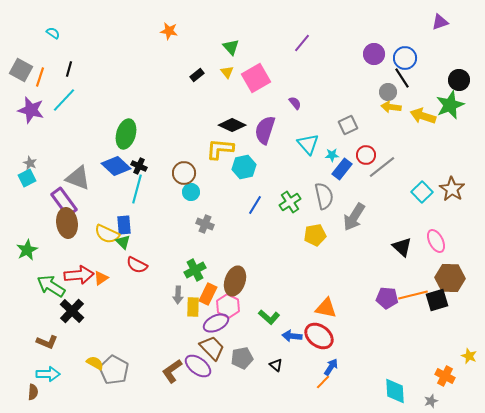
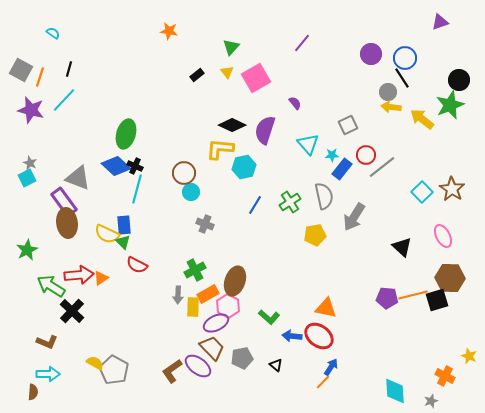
green triangle at (231, 47): rotated 24 degrees clockwise
purple circle at (374, 54): moved 3 px left
yellow arrow at (423, 116): moved 1 px left, 3 px down; rotated 20 degrees clockwise
black cross at (139, 166): moved 4 px left
pink ellipse at (436, 241): moved 7 px right, 5 px up
orange rectangle at (208, 294): rotated 35 degrees clockwise
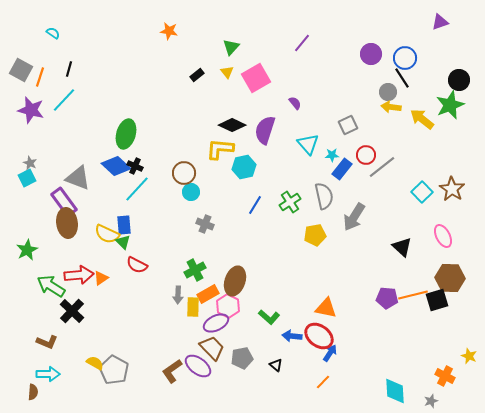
cyan line at (137, 189): rotated 28 degrees clockwise
blue arrow at (331, 367): moved 1 px left, 14 px up
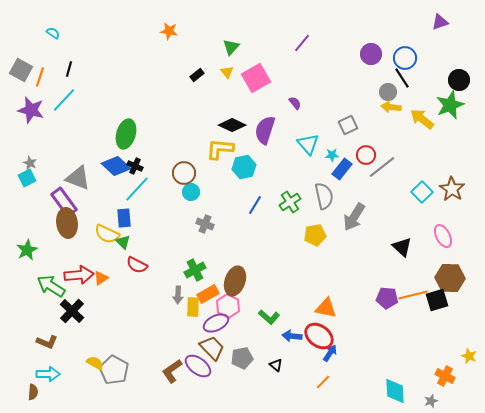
blue rectangle at (124, 225): moved 7 px up
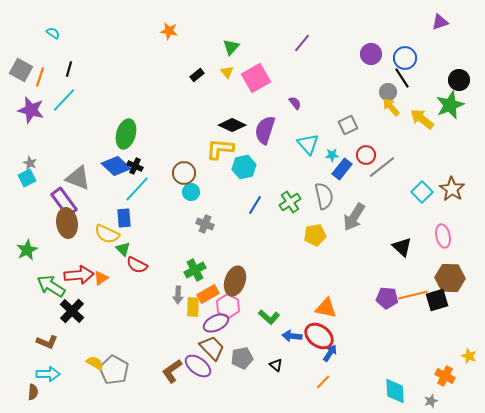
yellow arrow at (391, 107): rotated 42 degrees clockwise
pink ellipse at (443, 236): rotated 15 degrees clockwise
green triangle at (123, 242): moved 7 px down
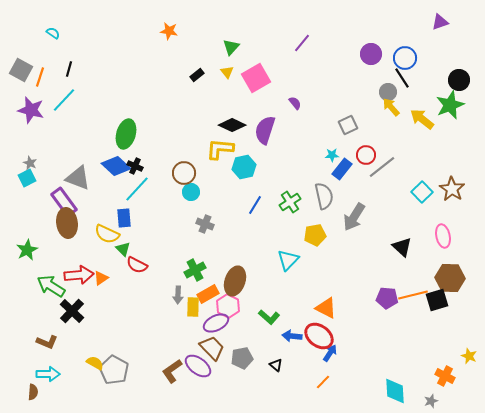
cyan triangle at (308, 144): moved 20 px left, 116 px down; rotated 25 degrees clockwise
orange triangle at (326, 308): rotated 15 degrees clockwise
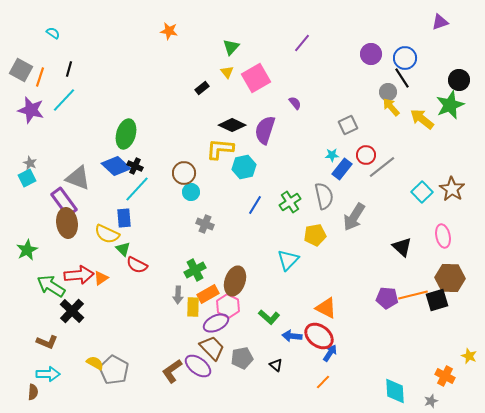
black rectangle at (197, 75): moved 5 px right, 13 px down
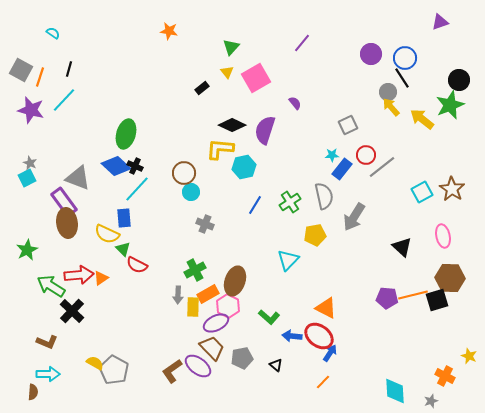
cyan square at (422, 192): rotated 15 degrees clockwise
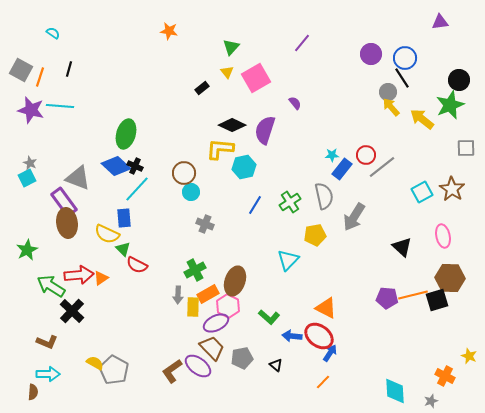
purple triangle at (440, 22): rotated 12 degrees clockwise
cyan line at (64, 100): moved 4 px left, 6 px down; rotated 52 degrees clockwise
gray square at (348, 125): moved 118 px right, 23 px down; rotated 24 degrees clockwise
